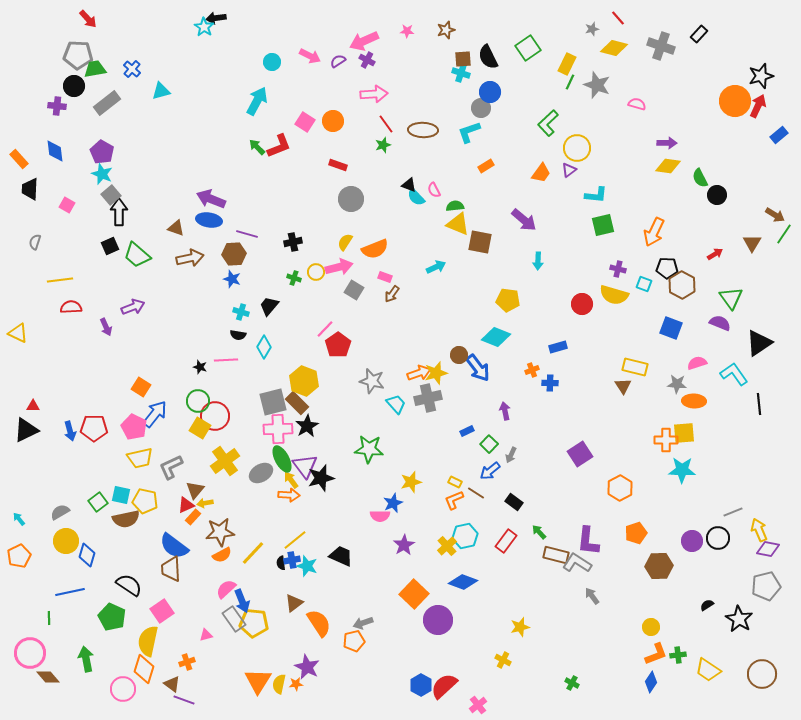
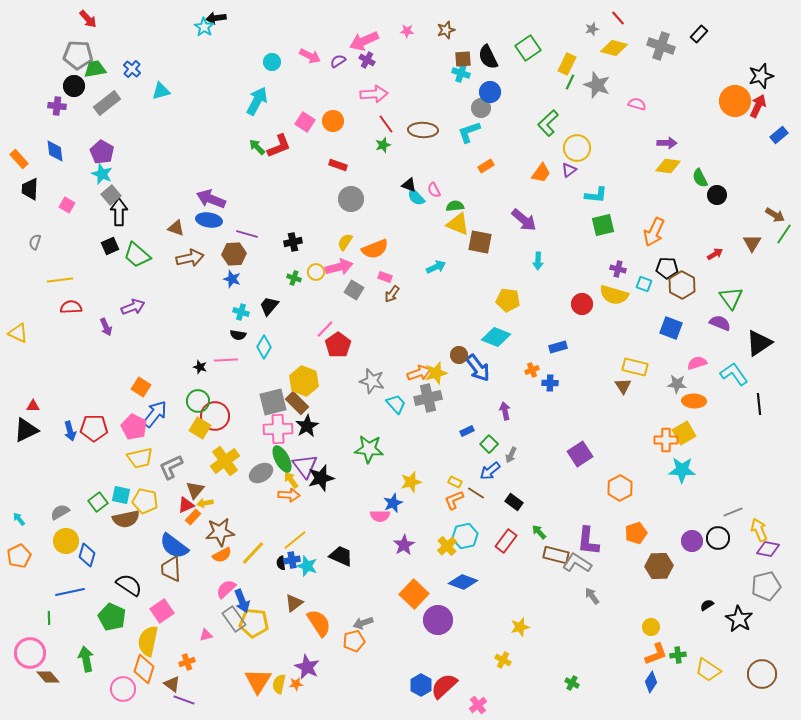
yellow square at (684, 433): rotated 25 degrees counterclockwise
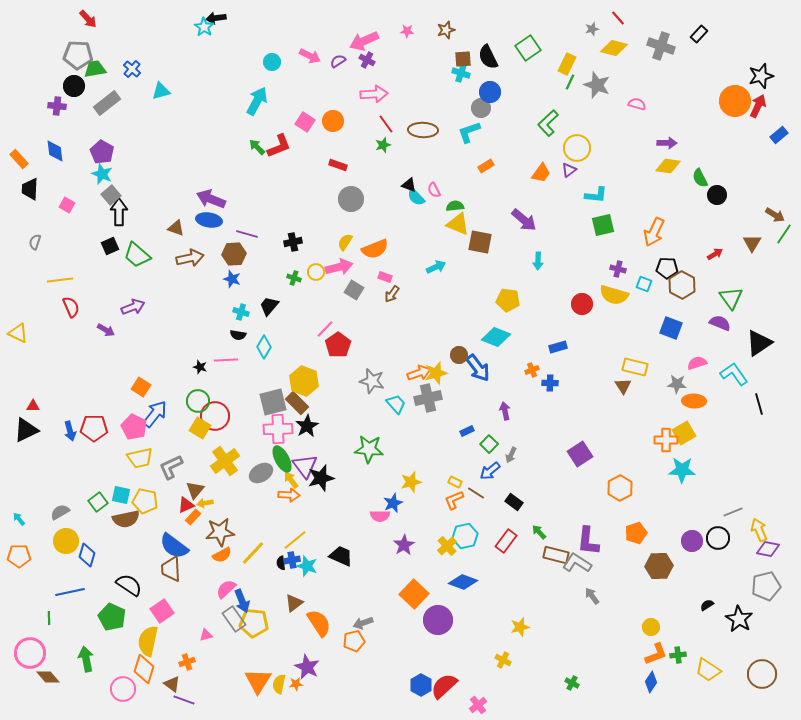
red semicircle at (71, 307): rotated 70 degrees clockwise
purple arrow at (106, 327): moved 3 px down; rotated 36 degrees counterclockwise
black line at (759, 404): rotated 10 degrees counterclockwise
orange pentagon at (19, 556): rotated 25 degrees clockwise
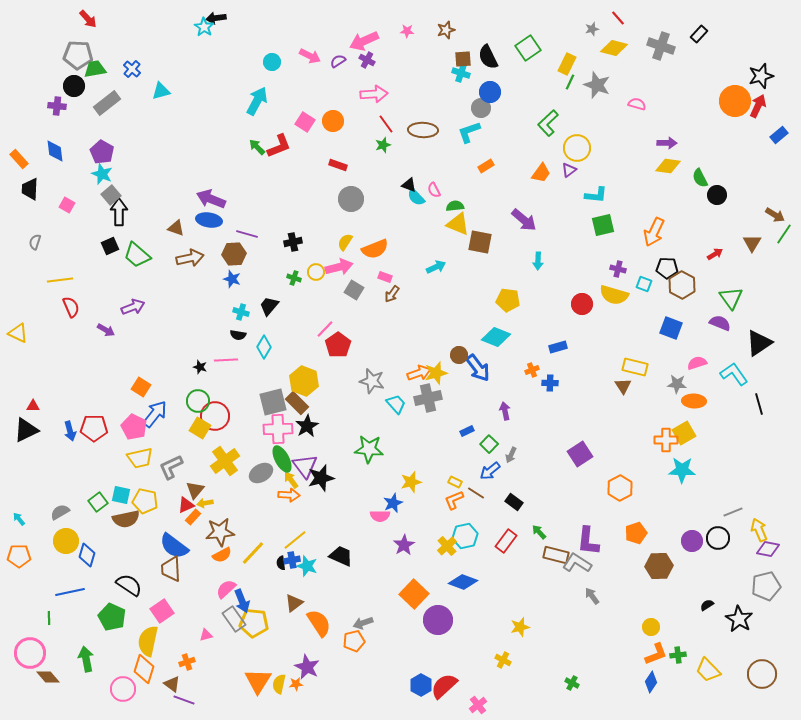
yellow trapezoid at (708, 670): rotated 12 degrees clockwise
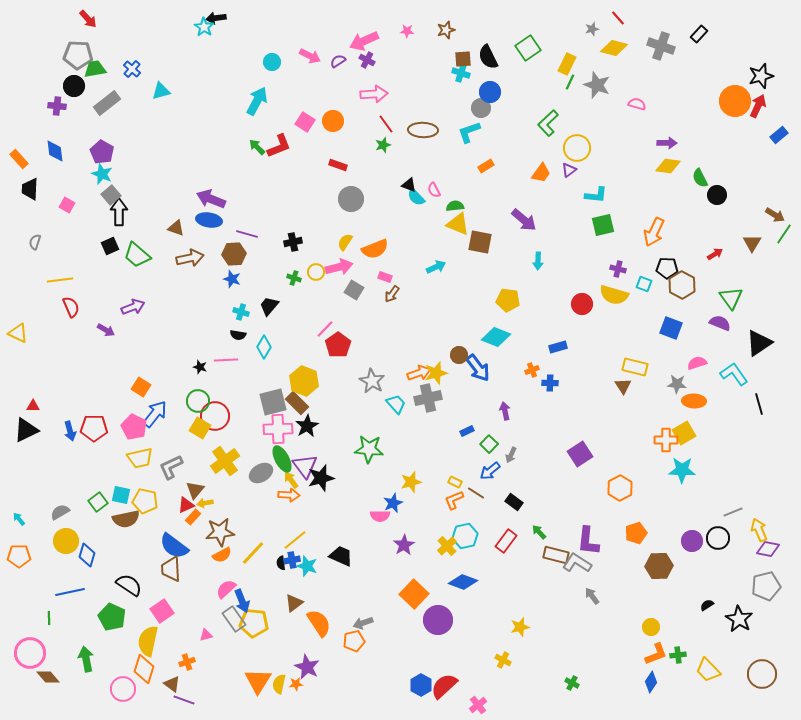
gray star at (372, 381): rotated 15 degrees clockwise
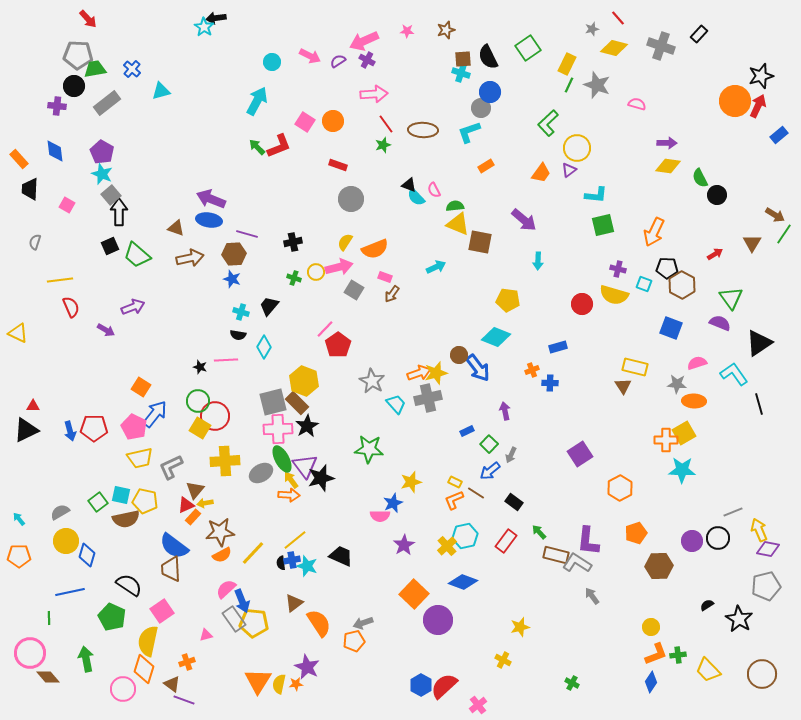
green line at (570, 82): moved 1 px left, 3 px down
yellow cross at (225, 461): rotated 32 degrees clockwise
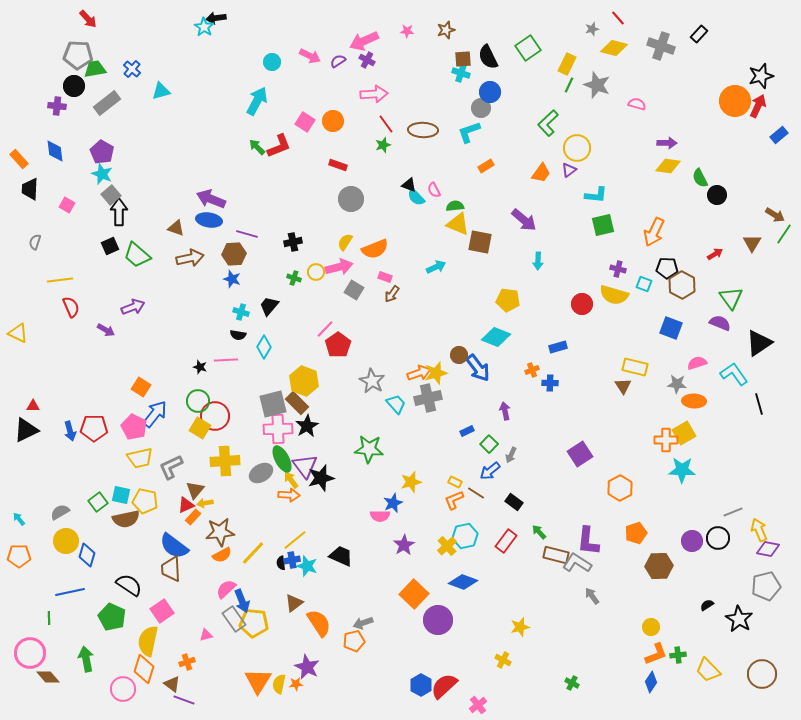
gray square at (273, 402): moved 2 px down
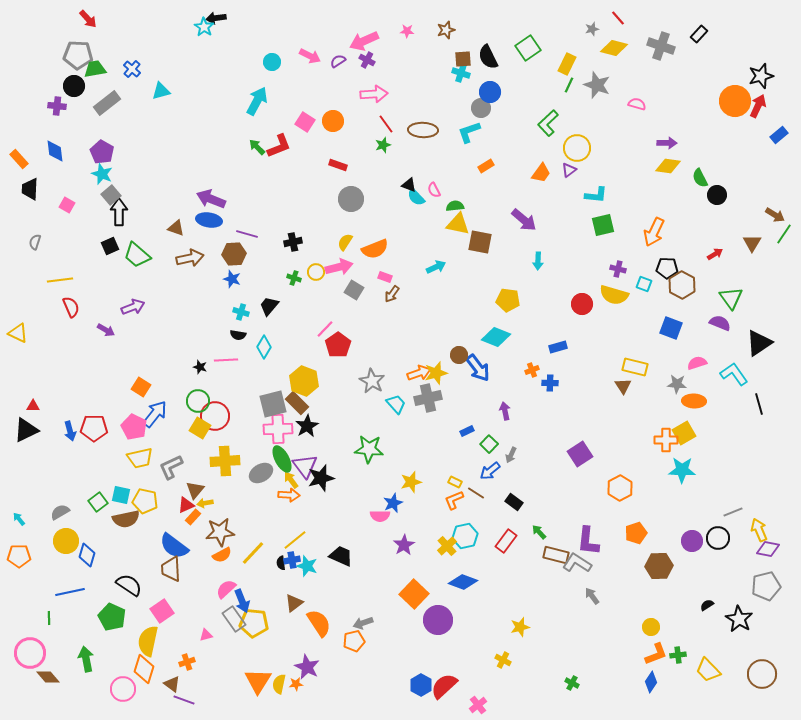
yellow triangle at (458, 224): rotated 10 degrees counterclockwise
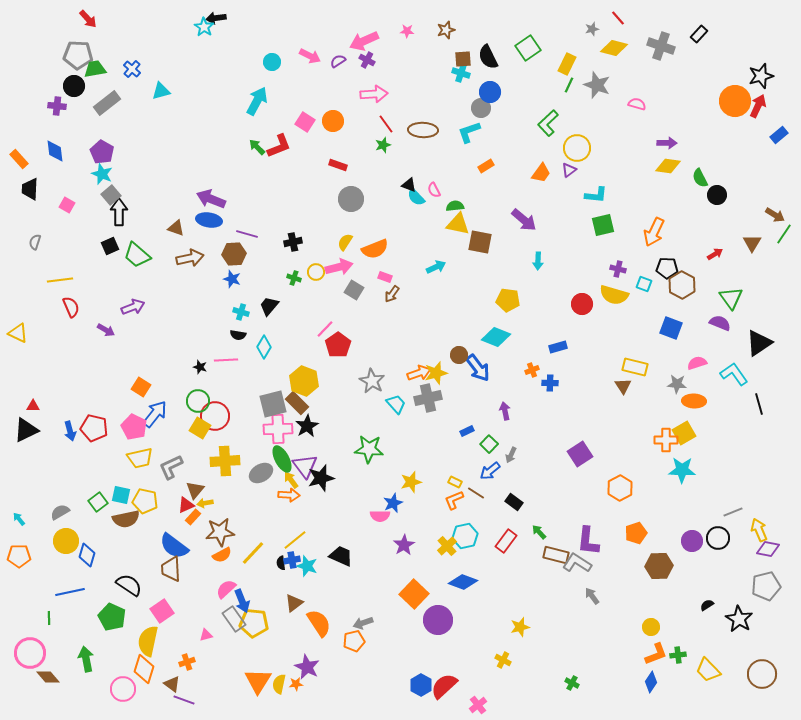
red pentagon at (94, 428): rotated 12 degrees clockwise
